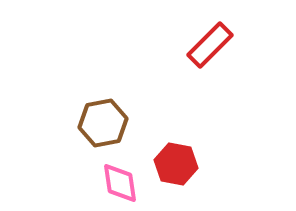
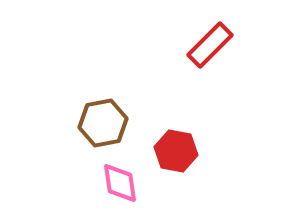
red hexagon: moved 13 px up
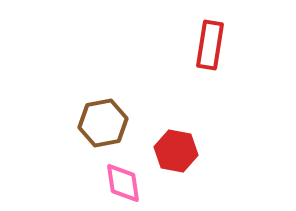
red rectangle: rotated 36 degrees counterclockwise
pink diamond: moved 3 px right
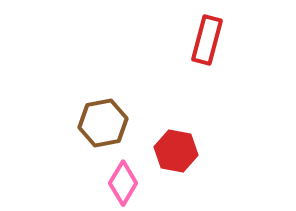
red rectangle: moved 3 px left, 5 px up; rotated 6 degrees clockwise
pink diamond: rotated 39 degrees clockwise
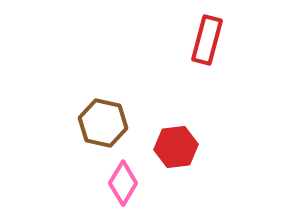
brown hexagon: rotated 24 degrees clockwise
red hexagon: moved 4 px up; rotated 18 degrees counterclockwise
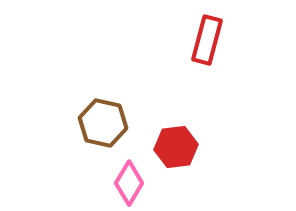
pink diamond: moved 6 px right
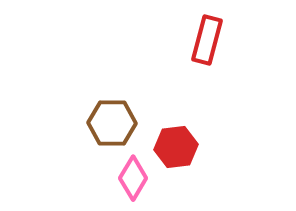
brown hexagon: moved 9 px right; rotated 12 degrees counterclockwise
pink diamond: moved 4 px right, 5 px up
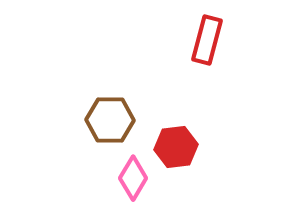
brown hexagon: moved 2 px left, 3 px up
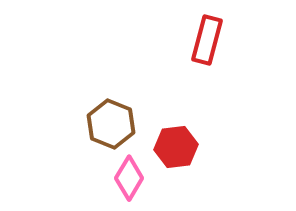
brown hexagon: moved 1 px right, 4 px down; rotated 21 degrees clockwise
pink diamond: moved 4 px left
